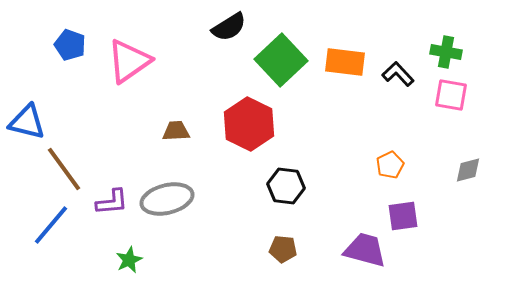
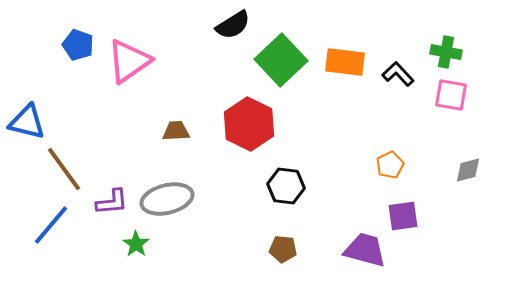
black semicircle: moved 4 px right, 2 px up
blue pentagon: moved 8 px right
green star: moved 7 px right, 16 px up; rotated 12 degrees counterclockwise
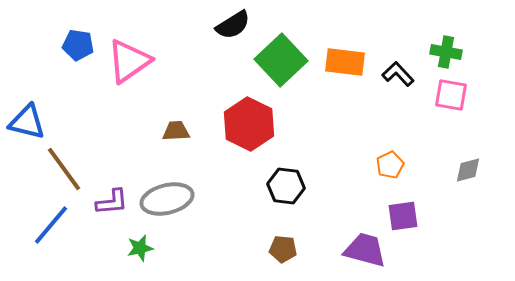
blue pentagon: rotated 12 degrees counterclockwise
green star: moved 4 px right, 4 px down; rotated 24 degrees clockwise
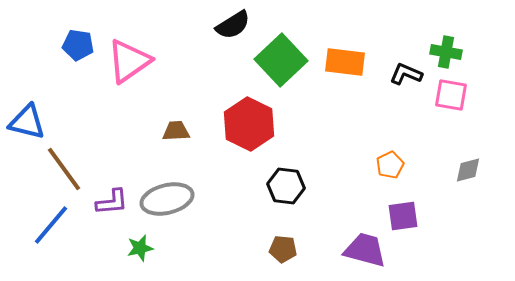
black L-shape: moved 8 px right; rotated 24 degrees counterclockwise
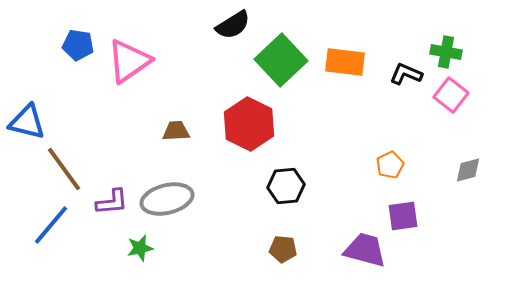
pink square: rotated 28 degrees clockwise
black hexagon: rotated 12 degrees counterclockwise
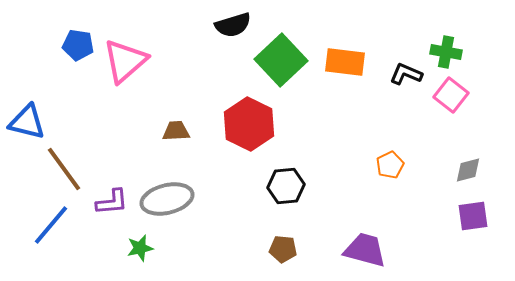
black semicircle: rotated 15 degrees clockwise
pink triangle: moved 4 px left; rotated 6 degrees counterclockwise
purple square: moved 70 px right
